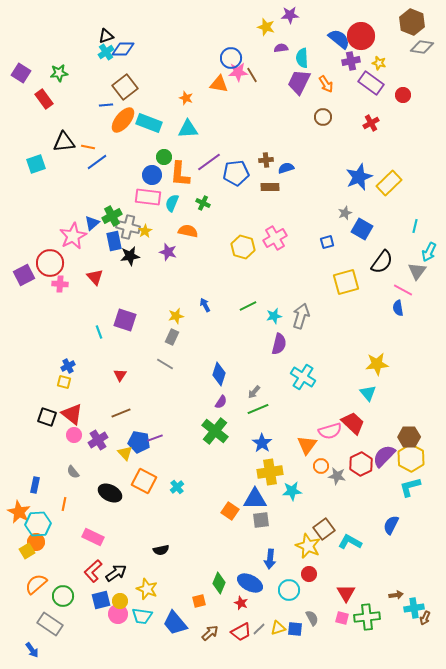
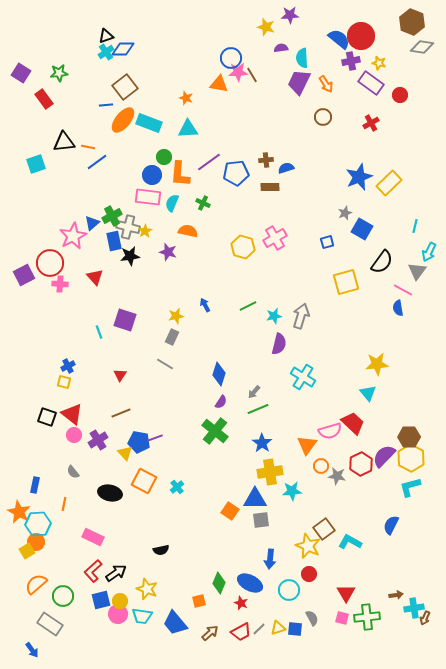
red circle at (403, 95): moved 3 px left
black ellipse at (110, 493): rotated 15 degrees counterclockwise
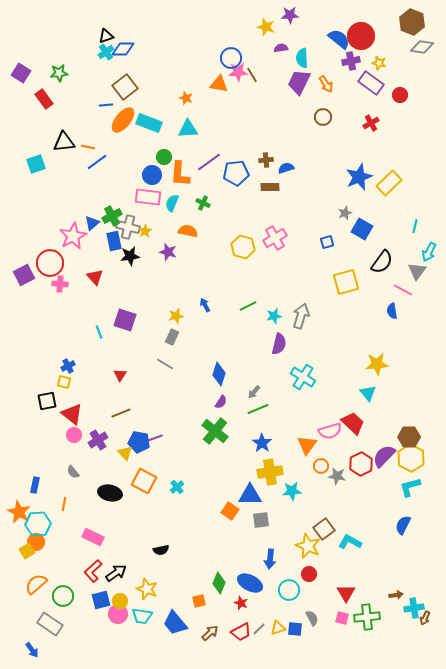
blue semicircle at (398, 308): moved 6 px left, 3 px down
black square at (47, 417): moved 16 px up; rotated 30 degrees counterclockwise
blue triangle at (255, 499): moved 5 px left, 4 px up
blue semicircle at (391, 525): moved 12 px right
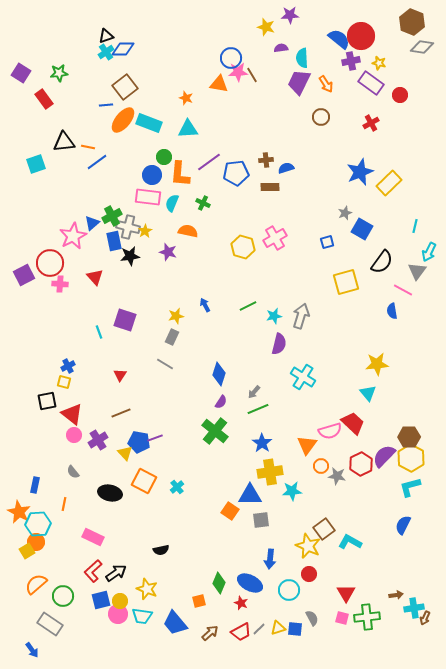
brown circle at (323, 117): moved 2 px left
blue star at (359, 177): moved 1 px right, 5 px up
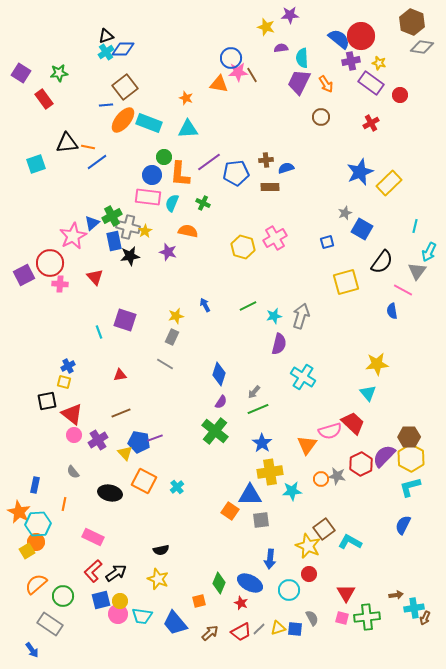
black triangle at (64, 142): moved 3 px right, 1 px down
red triangle at (120, 375): rotated 48 degrees clockwise
orange circle at (321, 466): moved 13 px down
yellow star at (147, 589): moved 11 px right, 10 px up
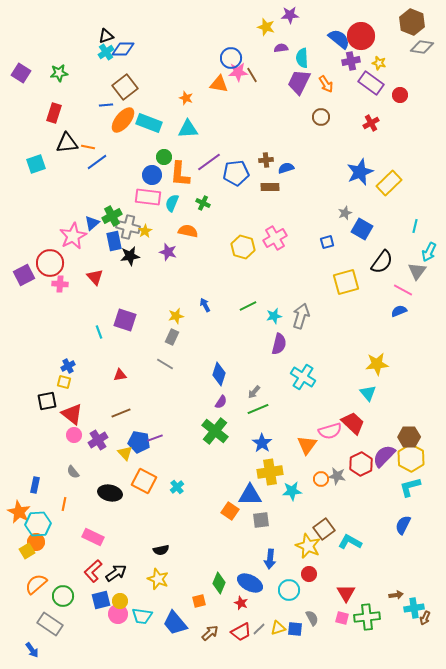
red rectangle at (44, 99): moved 10 px right, 14 px down; rotated 54 degrees clockwise
blue semicircle at (392, 311): moved 7 px right; rotated 77 degrees clockwise
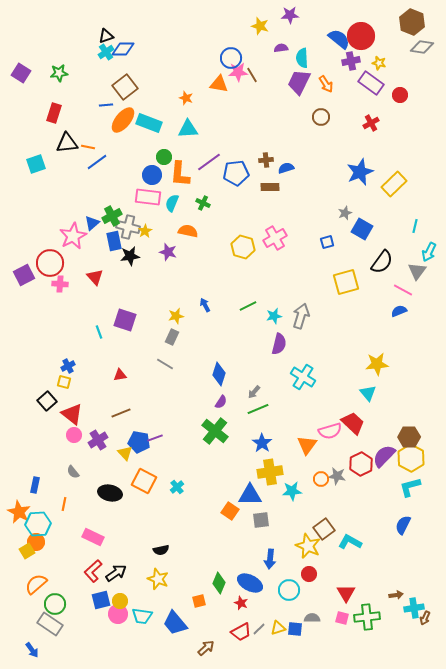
yellow star at (266, 27): moved 6 px left, 1 px up
yellow rectangle at (389, 183): moved 5 px right, 1 px down
black square at (47, 401): rotated 30 degrees counterclockwise
green circle at (63, 596): moved 8 px left, 8 px down
gray semicircle at (312, 618): rotated 63 degrees counterclockwise
brown arrow at (210, 633): moved 4 px left, 15 px down
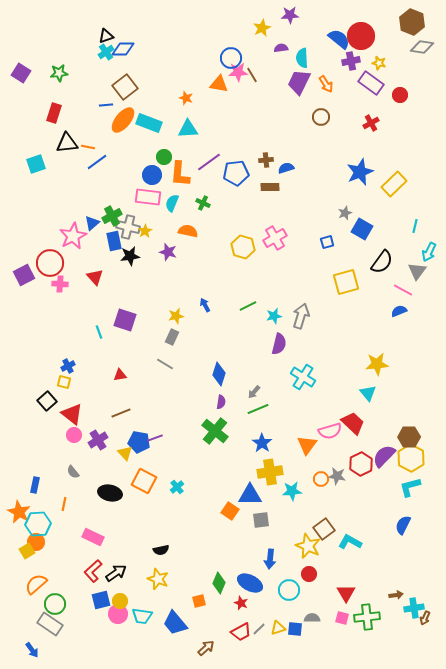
yellow star at (260, 26): moved 2 px right, 2 px down; rotated 30 degrees clockwise
purple semicircle at (221, 402): rotated 24 degrees counterclockwise
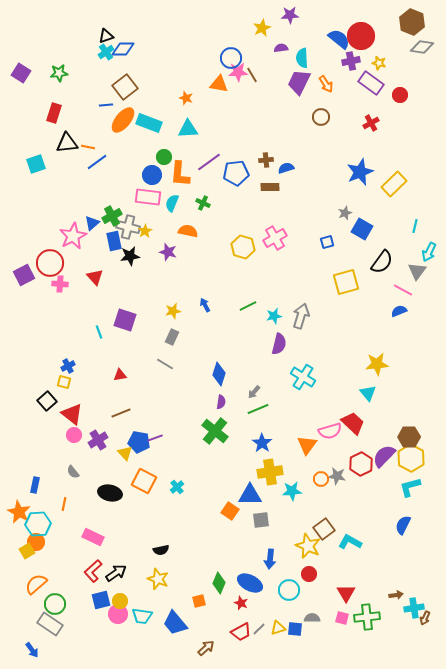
yellow star at (176, 316): moved 3 px left, 5 px up
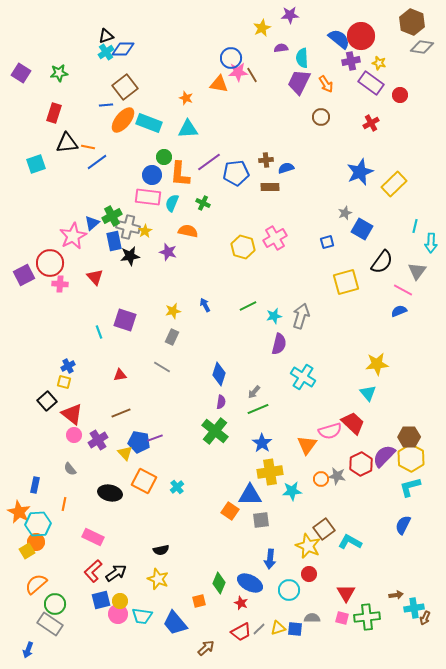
cyan arrow at (429, 252): moved 2 px right, 9 px up; rotated 24 degrees counterclockwise
gray line at (165, 364): moved 3 px left, 3 px down
gray semicircle at (73, 472): moved 3 px left, 3 px up
blue arrow at (32, 650): moved 4 px left; rotated 56 degrees clockwise
